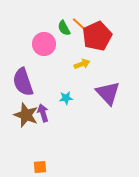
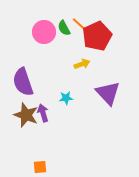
pink circle: moved 12 px up
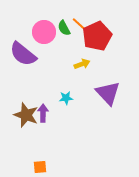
purple semicircle: moved 28 px up; rotated 32 degrees counterclockwise
purple arrow: rotated 18 degrees clockwise
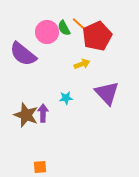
pink circle: moved 3 px right
purple triangle: moved 1 px left
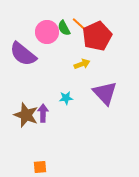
purple triangle: moved 2 px left
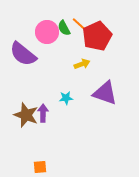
purple triangle: rotated 28 degrees counterclockwise
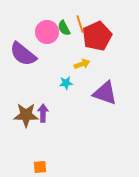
orange line: moved 1 px up; rotated 30 degrees clockwise
cyan star: moved 15 px up
brown star: rotated 20 degrees counterclockwise
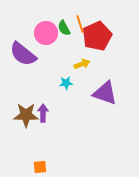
pink circle: moved 1 px left, 1 px down
